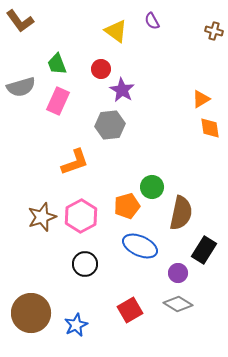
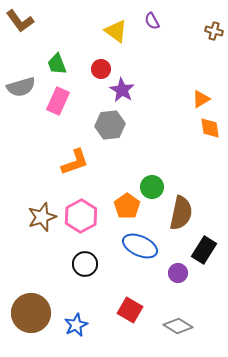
orange pentagon: rotated 20 degrees counterclockwise
gray diamond: moved 22 px down
red square: rotated 30 degrees counterclockwise
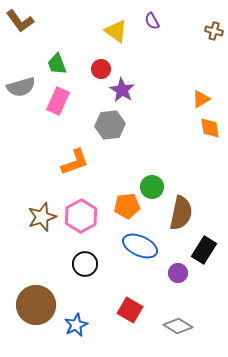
orange pentagon: rotated 30 degrees clockwise
brown circle: moved 5 px right, 8 px up
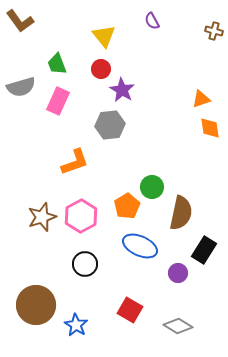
yellow triangle: moved 12 px left, 5 px down; rotated 15 degrees clockwise
orange triangle: rotated 12 degrees clockwise
orange pentagon: rotated 25 degrees counterclockwise
blue star: rotated 15 degrees counterclockwise
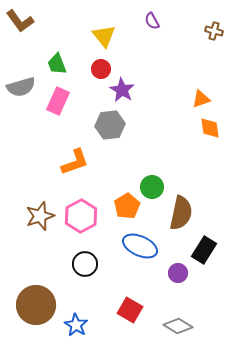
brown star: moved 2 px left, 1 px up
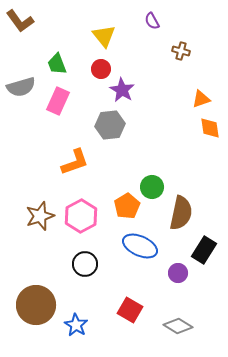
brown cross: moved 33 px left, 20 px down
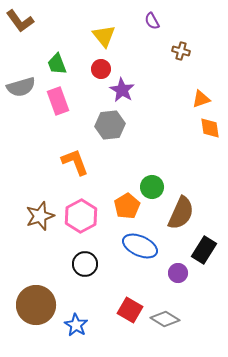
pink rectangle: rotated 44 degrees counterclockwise
orange L-shape: rotated 92 degrees counterclockwise
brown semicircle: rotated 12 degrees clockwise
gray diamond: moved 13 px left, 7 px up
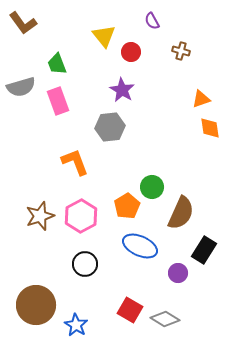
brown L-shape: moved 3 px right, 2 px down
red circle: moved 30 px right, 17 px up
gray hexagon: moved 2 px down
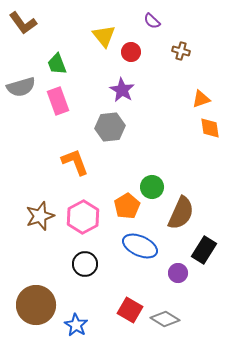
purple semicircle: rotated 18 degrees counterclockwise
pink hexagon: moved 2 px right, 1 px down
